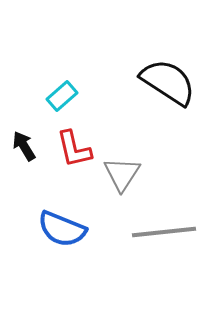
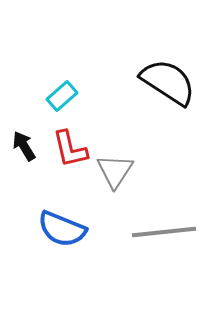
red L-shape: moved 4 px left
gray triangle: moved 7 px left, 3 px up
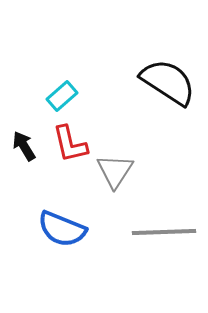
red L-shape: moved 5 px up
gray line: rotated 4 degrees clockwise
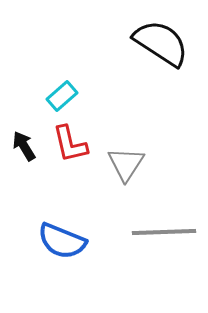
black semicircle: moved 7 px left, 39 px up
gray triangle: moved 11 px right, 7 px up
blue semicircle: moved 12 px down
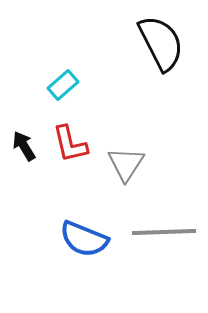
black semicircle: rotated 30 degrees clockwise
cyan rectangle: moved 1 px right, 11 px up
blue semicircle: moved 22 px right, 2 px up
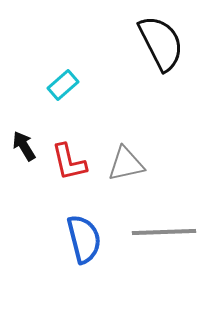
red L-shape: moved 1 px left, 18 px down
gray triangle: rotated 45 degrees clockwise
blue semicircle: rotated 126 degrees counterclockwise
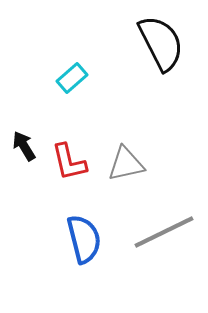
cyan rectangle: moved 9 px right, 7 px up
gray line: rotated 24 degrees counterclockwise
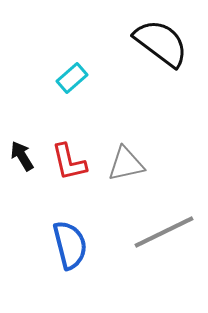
black semicircle: rotated 26 degrees counterclockwise
black arrow: moved 2 px left, 10 px down
blue semicircle: moved 14 px left, 6 px down
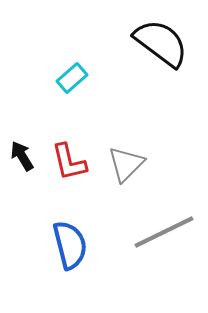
gray triangle: rotated 33 degrees counterclockwise
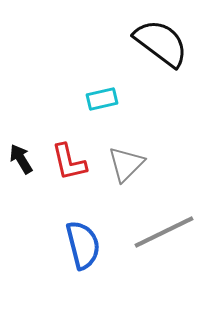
cyan rectangle: moved 30 px right, 21 px down; rotated 28 degrees clockwise
black arrow: moved 1 px left, 3 px down
blue semicircle: moved 13 px right
